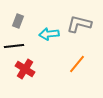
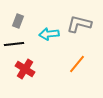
black line: moved 2 px up
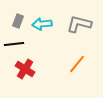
cyan arrow: moved 7 px left, 10 px up
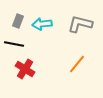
gray L-shape: moved 1 px right
black line: rotated 18 degrees clockwise
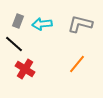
black line: rotated 30 degrees clockwise
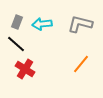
gray rectangle: moved 1 px left, 1 px down
black line: moved 2 px right
orange line: moved 4 px right
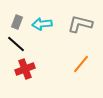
red cross: rotated 36 degrees clockwise
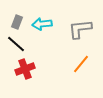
gray L-shape: moved 5 px down; rotated 20 degrees counterclockwise
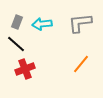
gray L-shape: moved 6 px up
